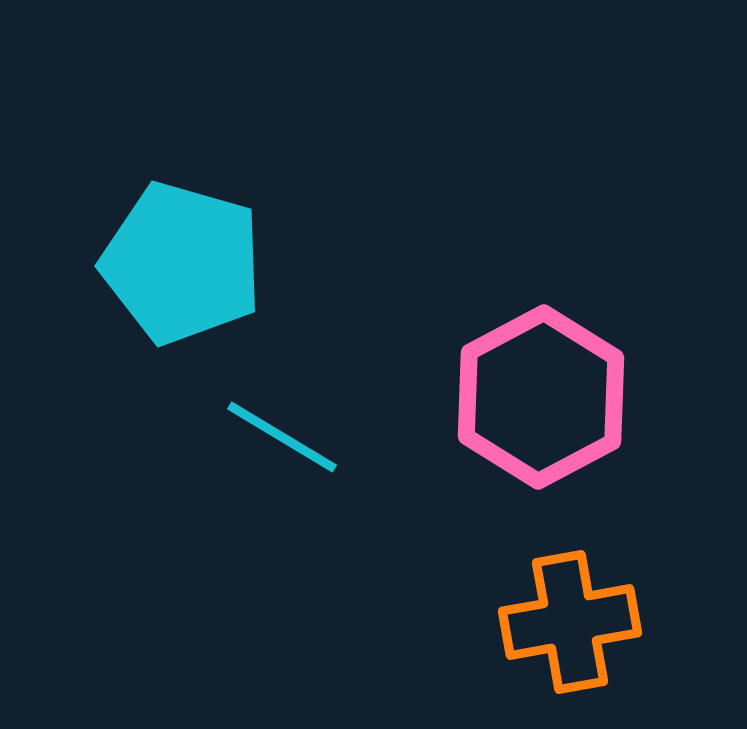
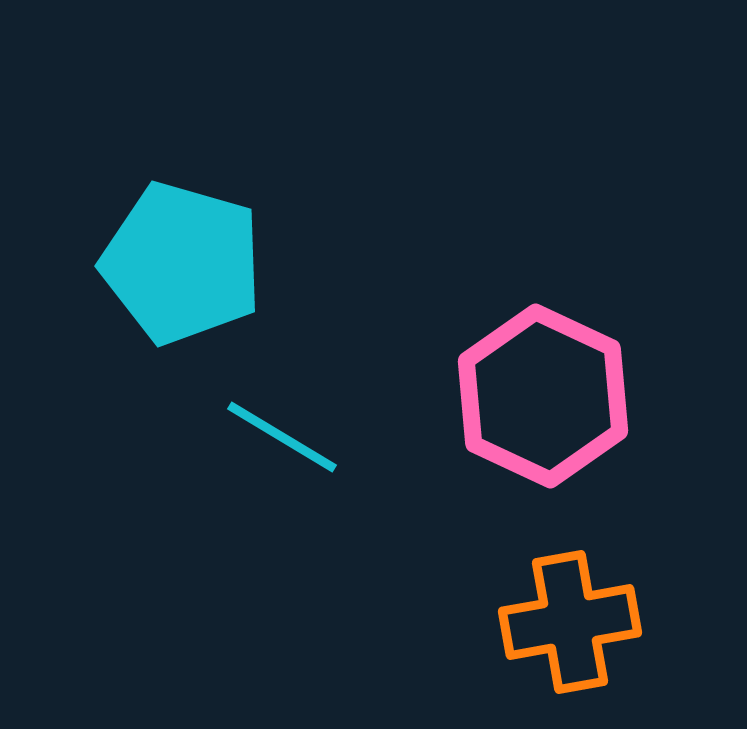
pink hexagon: moved 2 px right, 1 px up; rotated 7 degrees counterclockwise
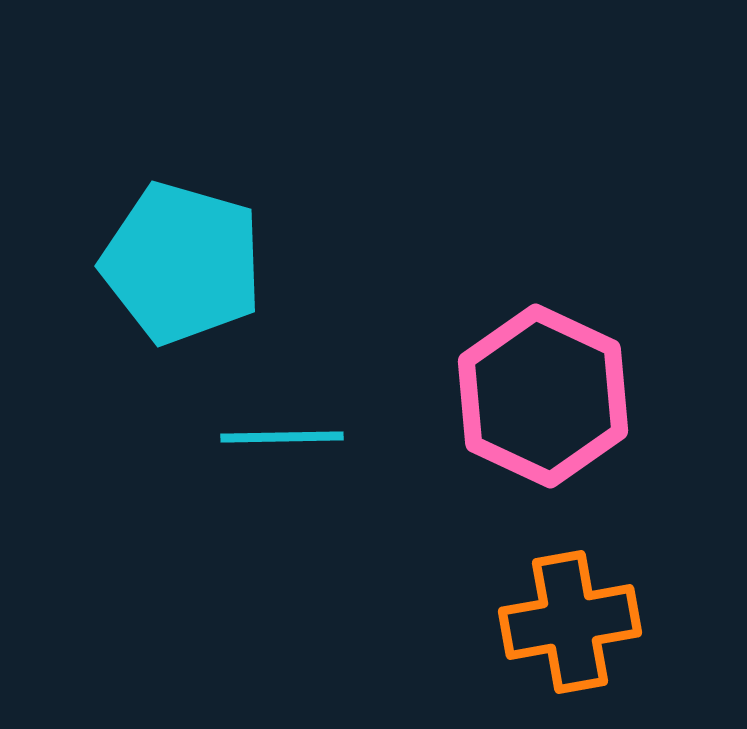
cyan line: rotated 32 degrees counterclockwise
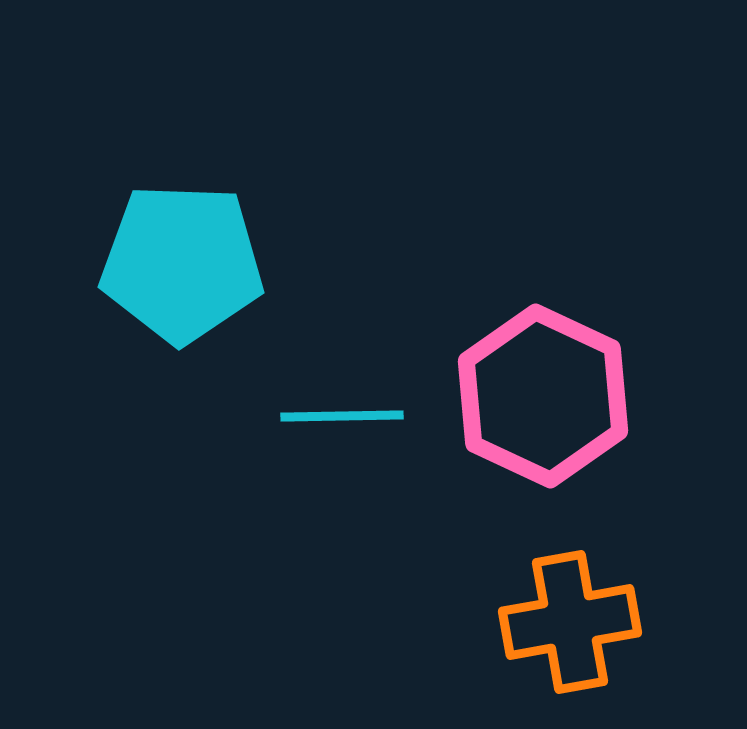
cyan pentagon: rotated 14 degrees counterclockwise
cyan line: moved 60 px right, 21 px up
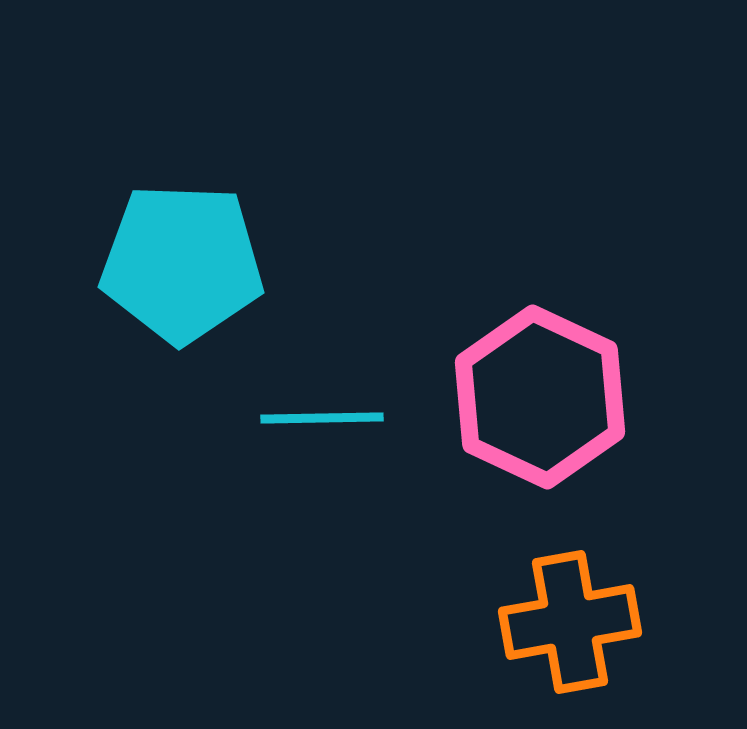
pink hexagon: moved 3 px left, 1 px down
cyan line: moved 20 px left, 2 px down
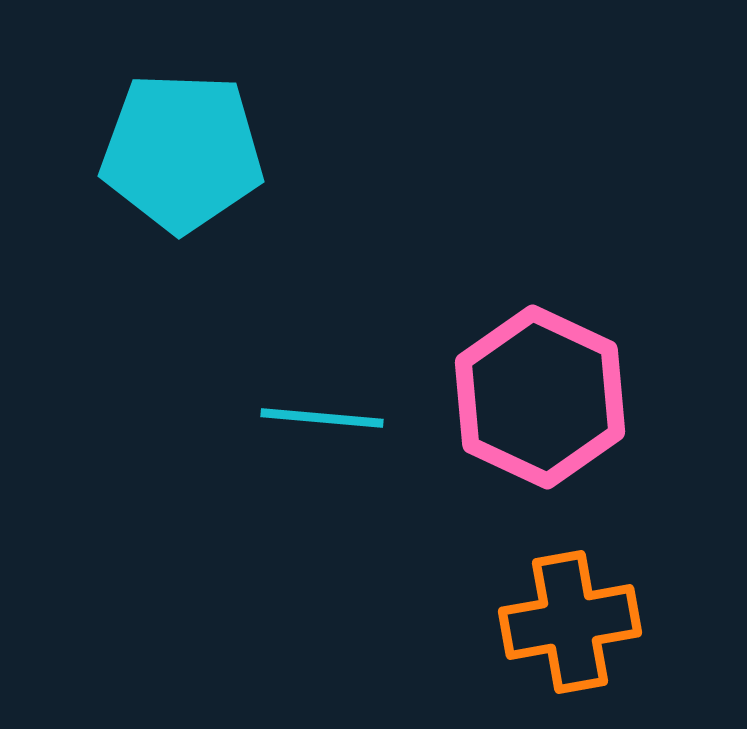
cyan pentagon: moved 111 px up
cyan line: rotated 6 degrees clockwise
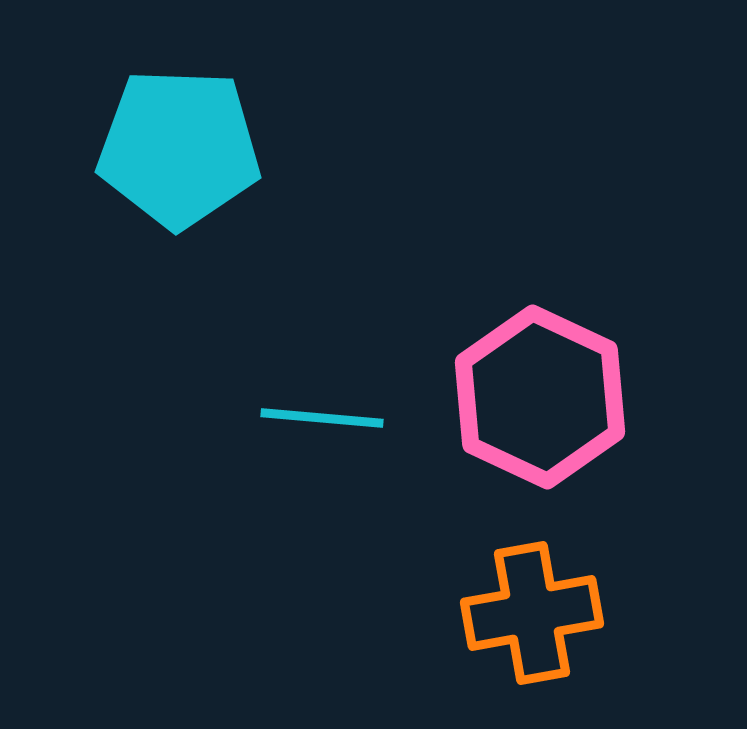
cyan pentagon: moved 3 px left, 4 px up
orange cross: moved 38 px left, 9 px up
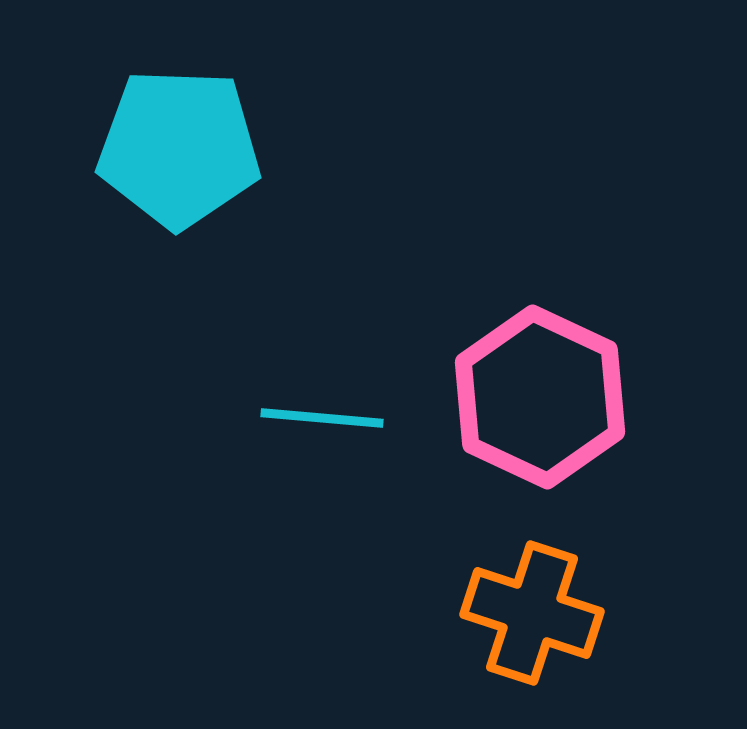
orange cross: rotated 28 degrees clockwise
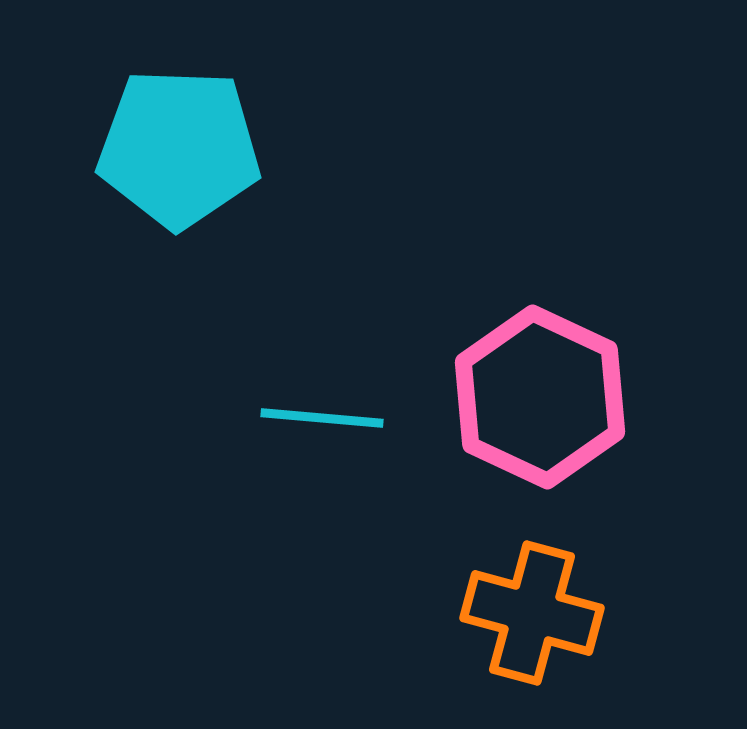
orange cross: rotated 3 degrees counterclockwise
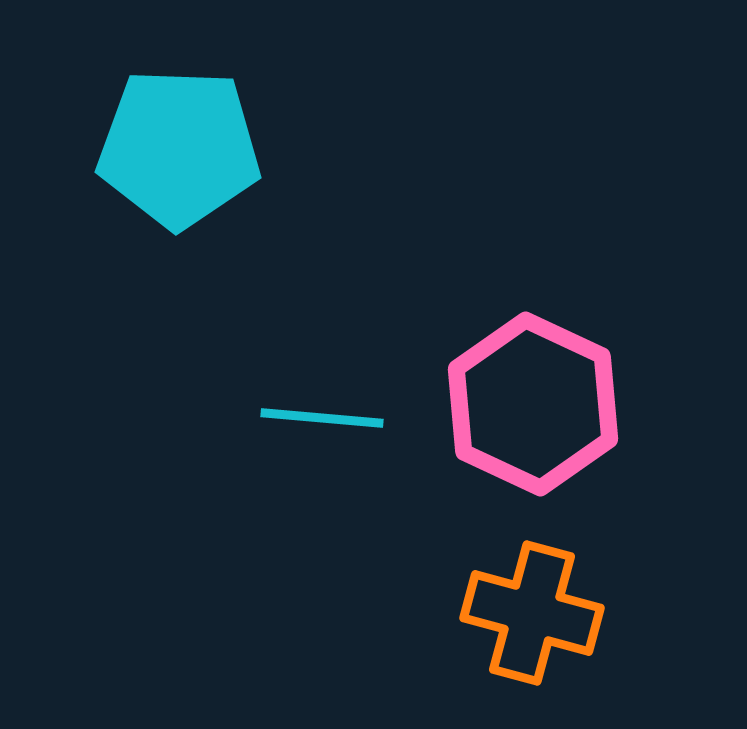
pink hexagon: moved 7 px left, 7 px down
